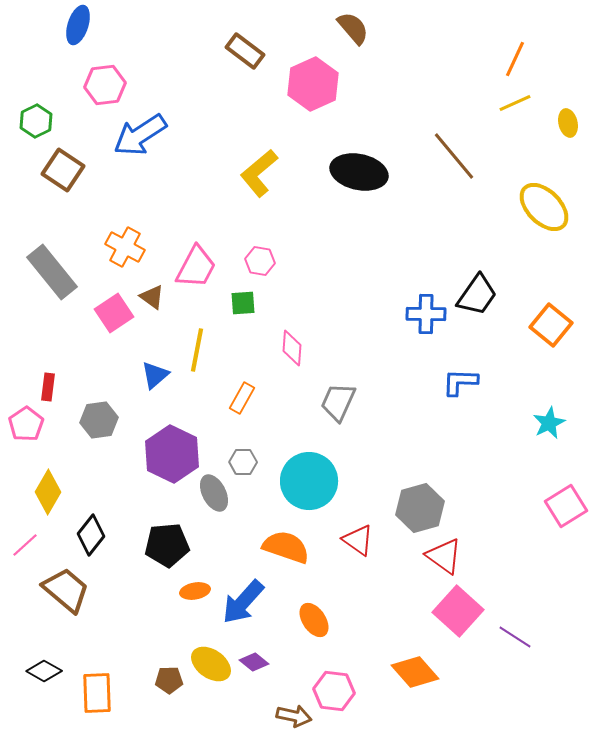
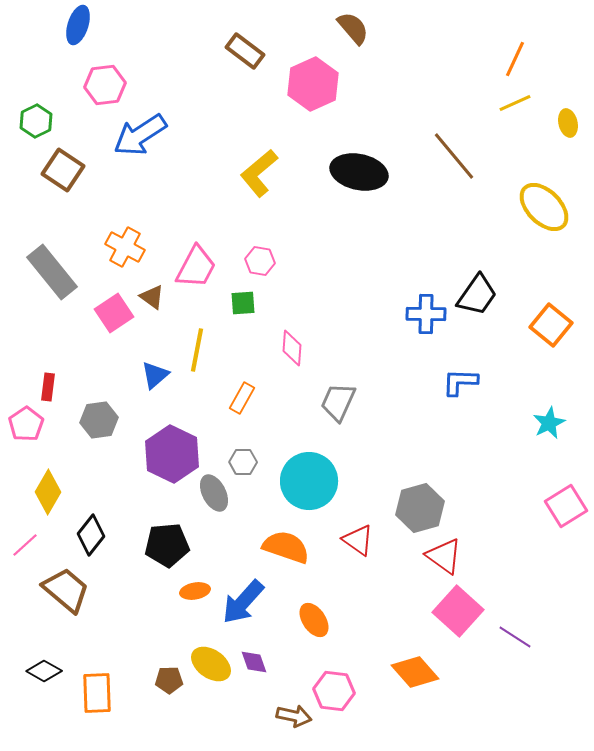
purple diamond at (254, 662): rotated 32 degrees clockwise
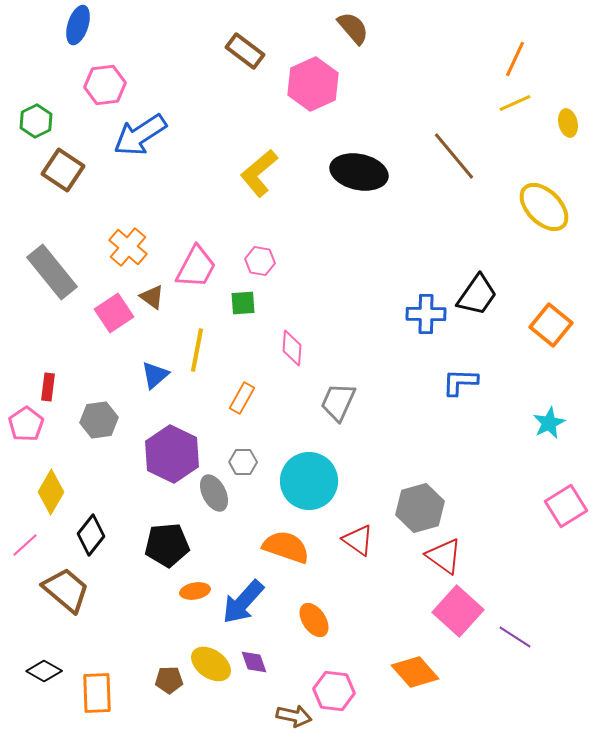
orange cross at (125, 247): moved 3 px right; rotated 12 degrees clockwise
yellow diamond at (48, 492): moved 3 px right
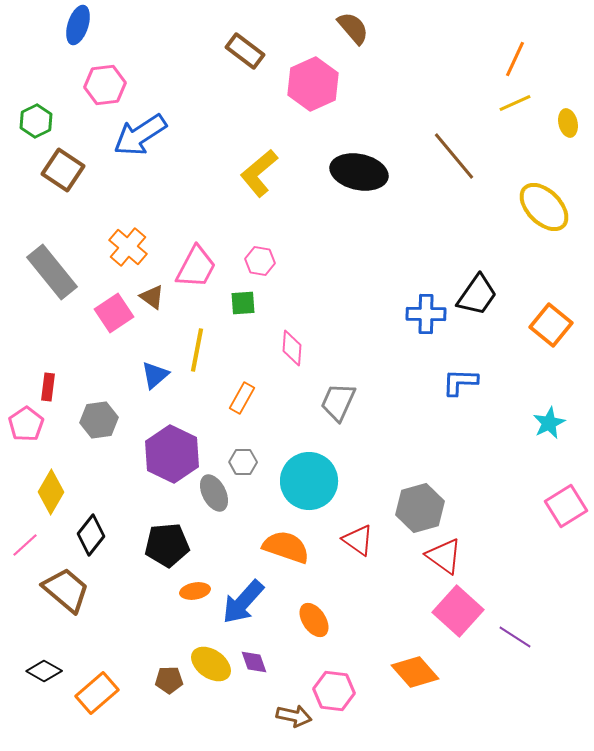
orange rectangle at (97, 693): rotated 51 degrees clockwise
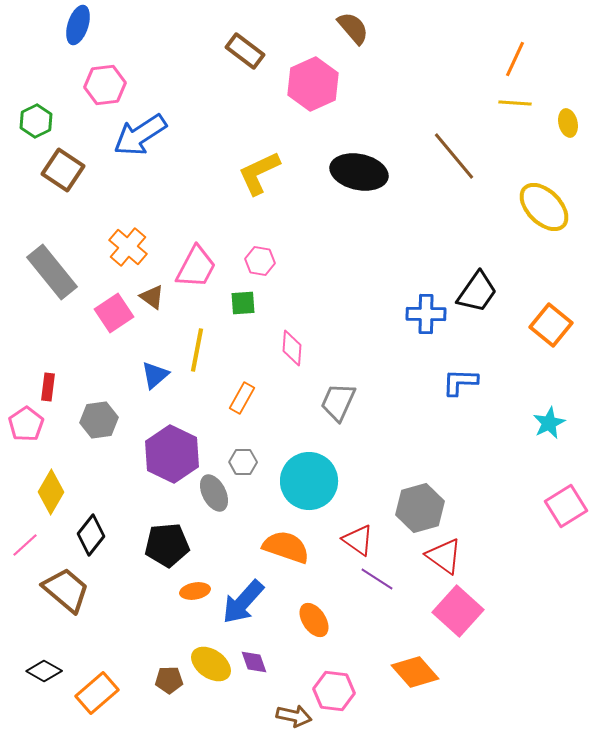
yellow line at (515, 103): rotated 28 degrees clockwise
yellow L-shape at (259, 173): rotated 15 degrees clockwise
black trapezoid at (477, 295): moved 3 px up
purple line at (515, 637): moved 138 px left, 58 px up
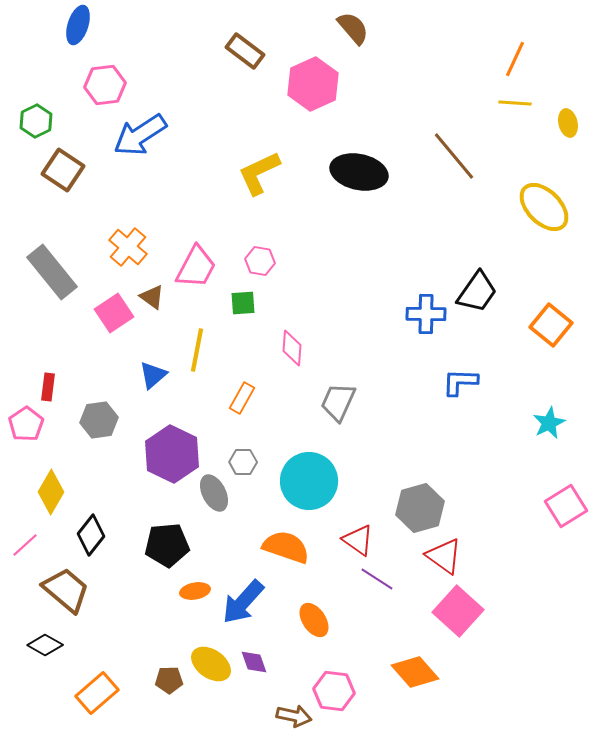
blue triangle at (155, 375): moved 2 px left
black diamond at (44, 671): moved 1 px right, 26 px up
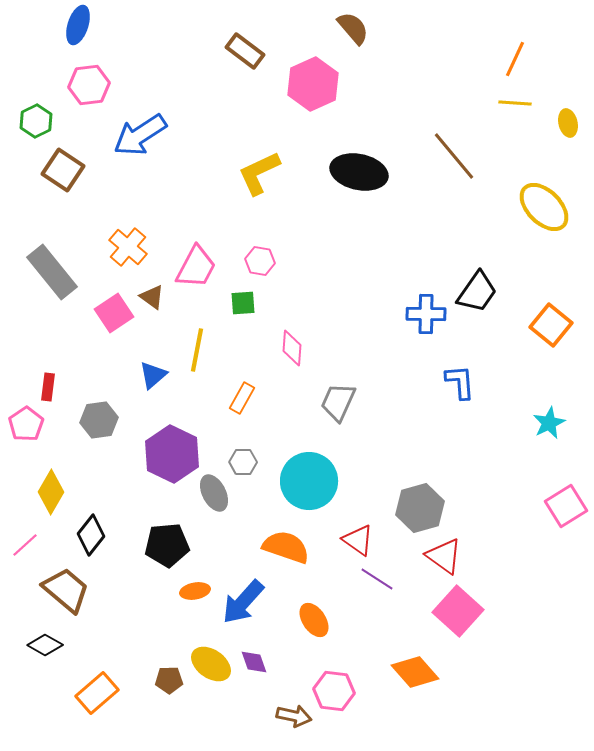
pink hexagon at (105, 85): moved 16 px left
blue L-shape at (460, 382): rotated 84 degrees clockwise
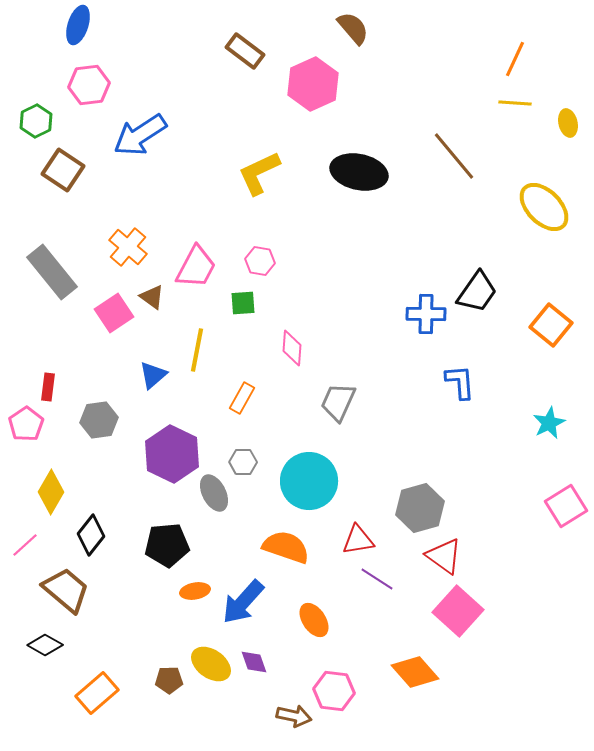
red triangle at (358, 540): rotated 44 degrees counterclockwise
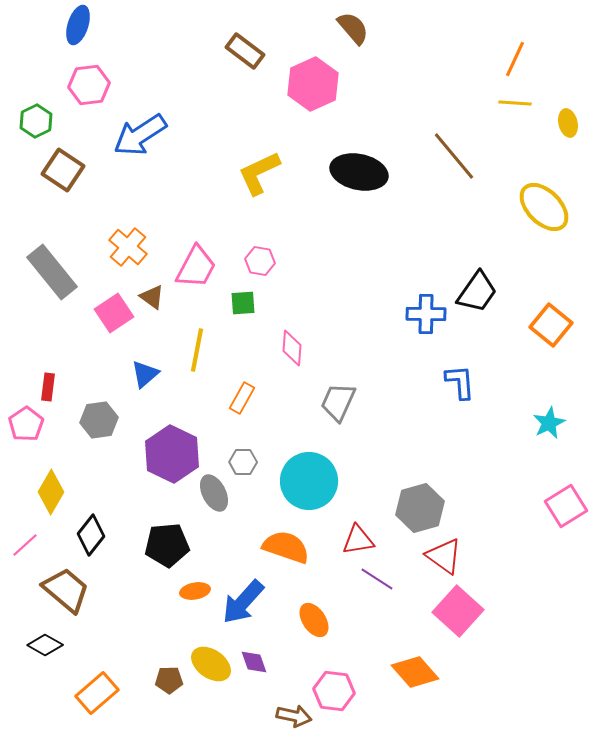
blue triangle at (153, 375): moved 8 px left, 1 px up
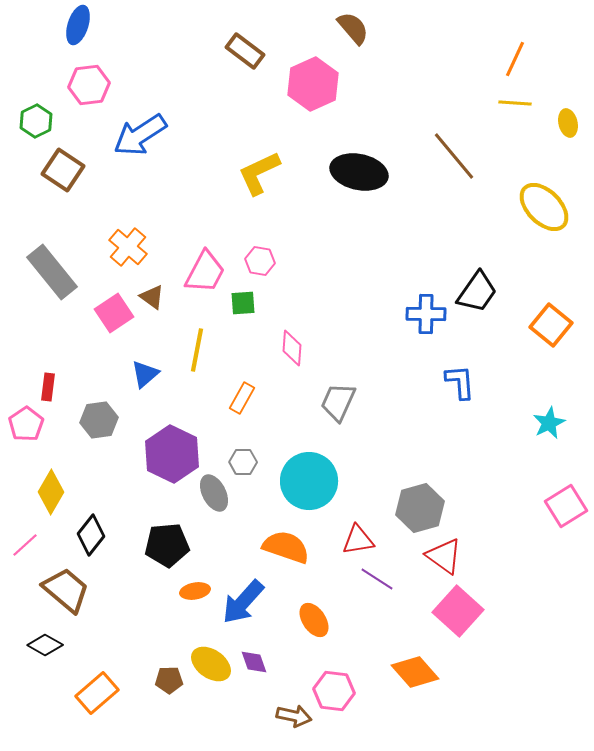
pink trapezoid at (196, 267): moved 9 px right, 5 px down
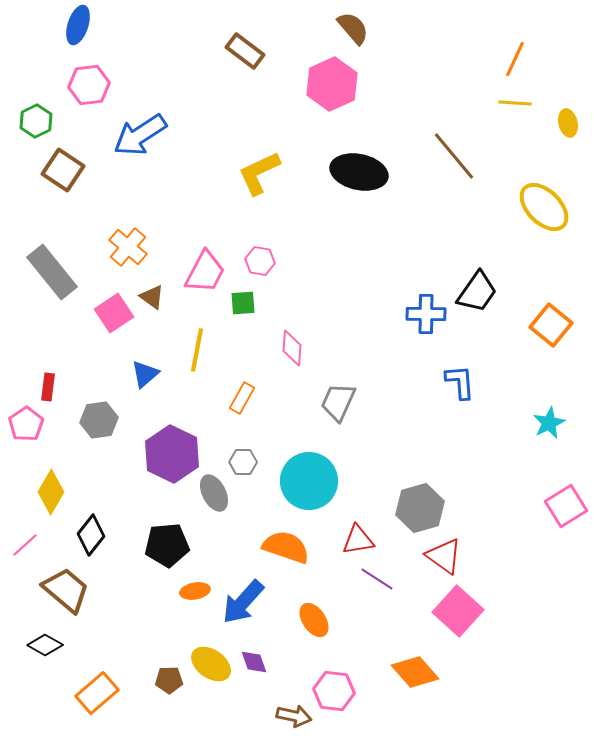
pink hexagon at (313, 84): moved 19 px right
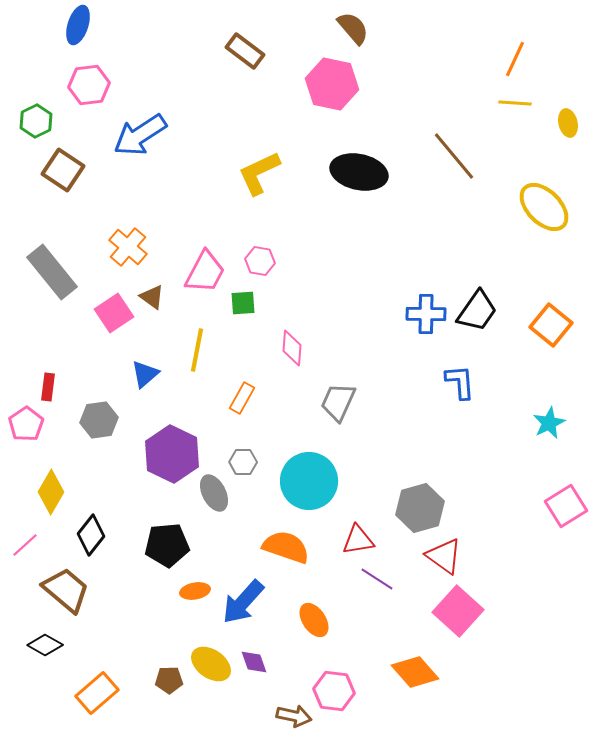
pink hexagon at (332, 84): rotated 24 degrees counterclockwise
black trapezoid at (477, 292): moved 19 px down
